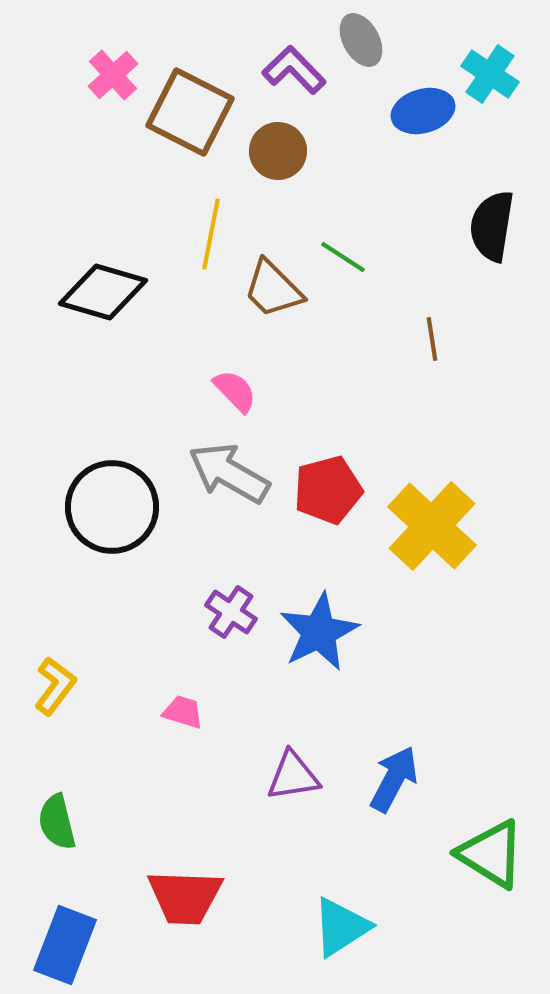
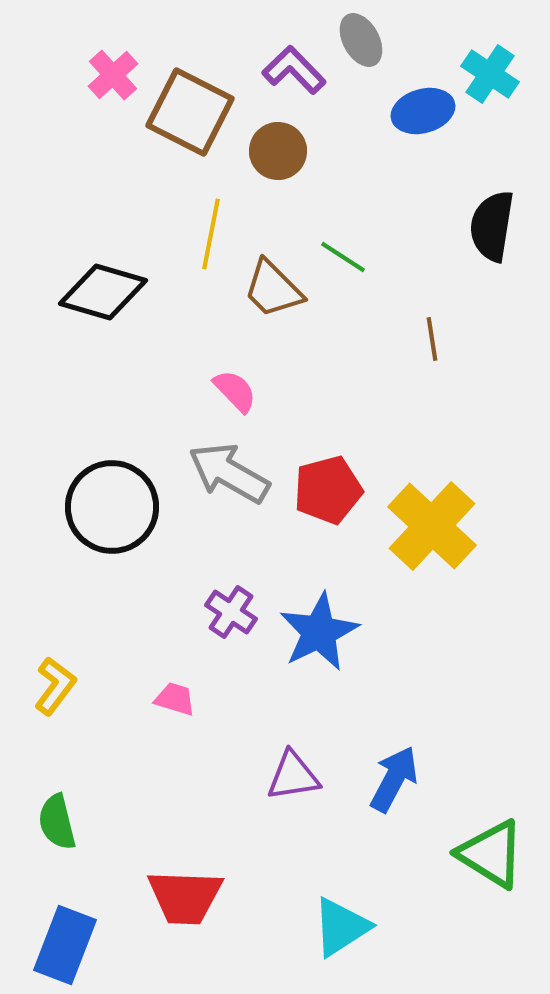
pink trapezoid: moved 8 px left, 13 px up
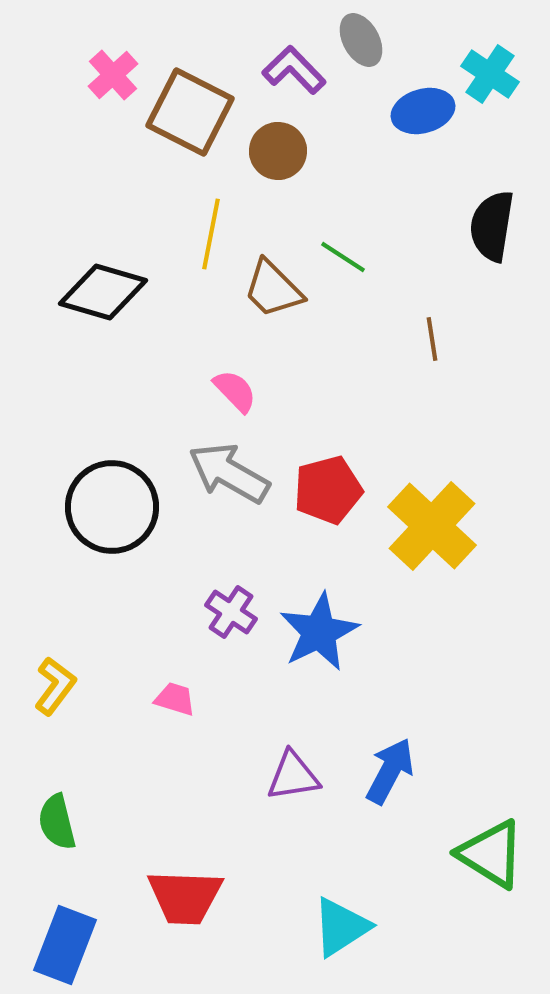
blue arrow: moved 4 px left, 8 px up
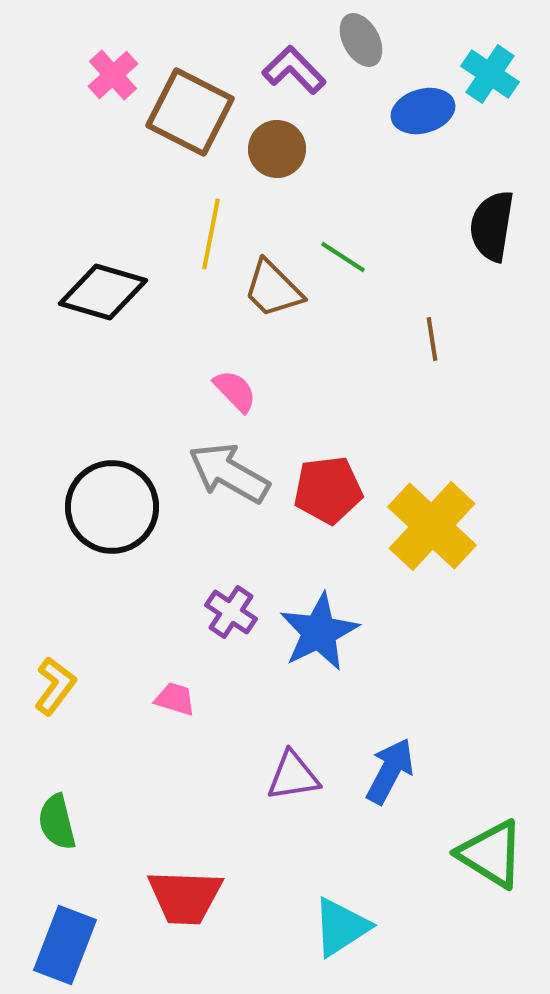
brown circle: moved 1 px left, 2 px up
red pentagon: rotated 8 degrees clockwise
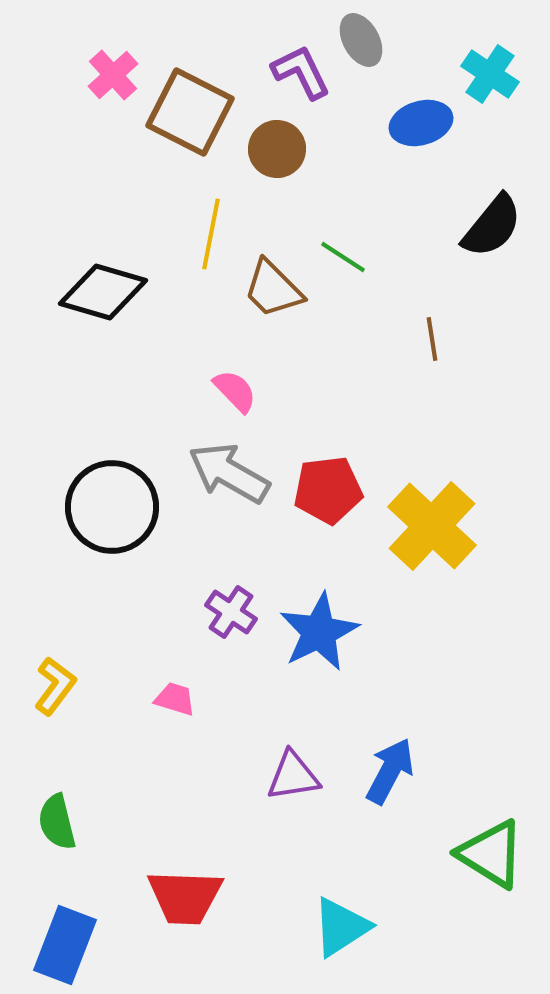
purple L-shape: moved 7 px right, 2 px down; rotated 18 degrees clockwise
blue ellipse: moved 2 px left, 12 px down
black semicircle: rotated 150 degrees counterclockwise
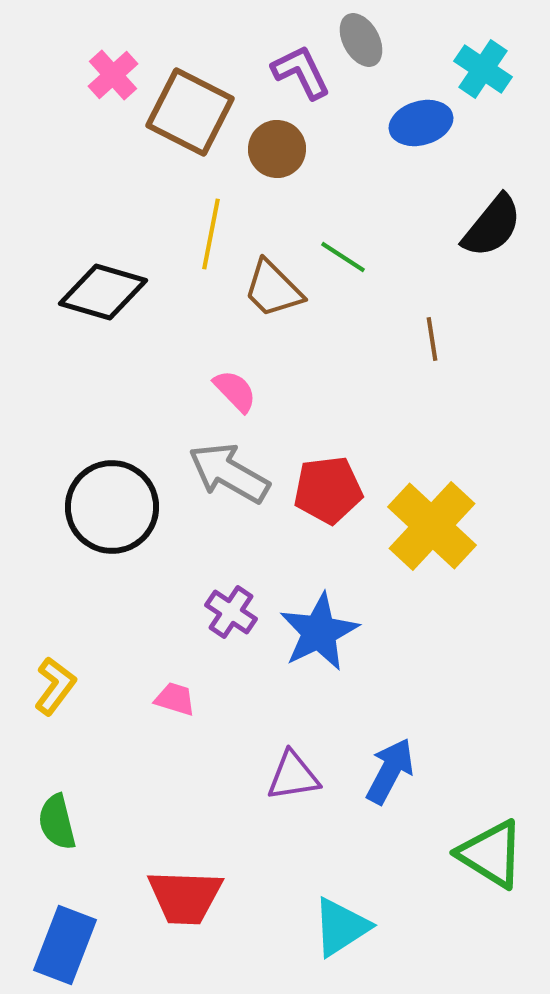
cyan cross: moved 7 px left, 5 px up
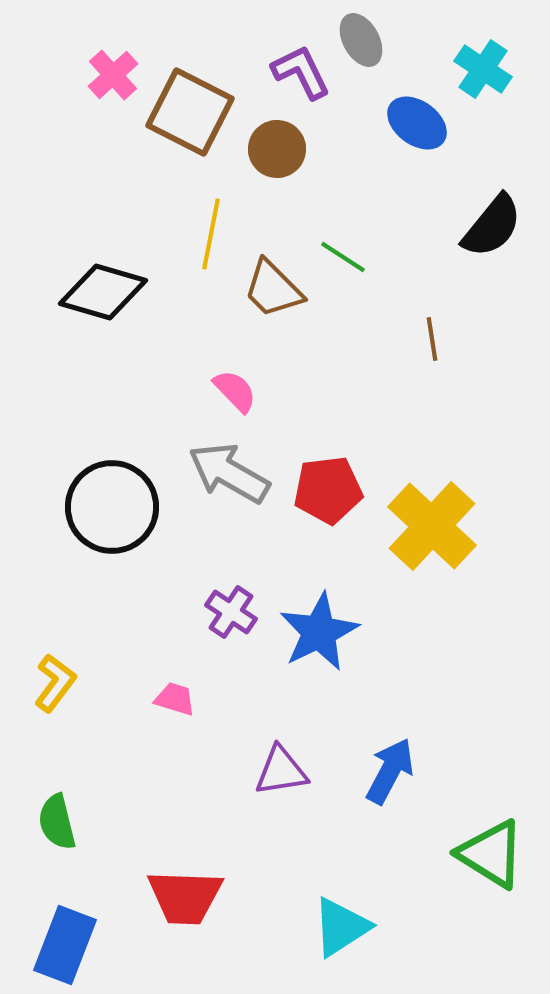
blue ellipse: moved 4 px left; rotated 52 degrees clockwise
yellow L-shape: moved 3 px up
purple triangle: moved 12 px left, 5 px up
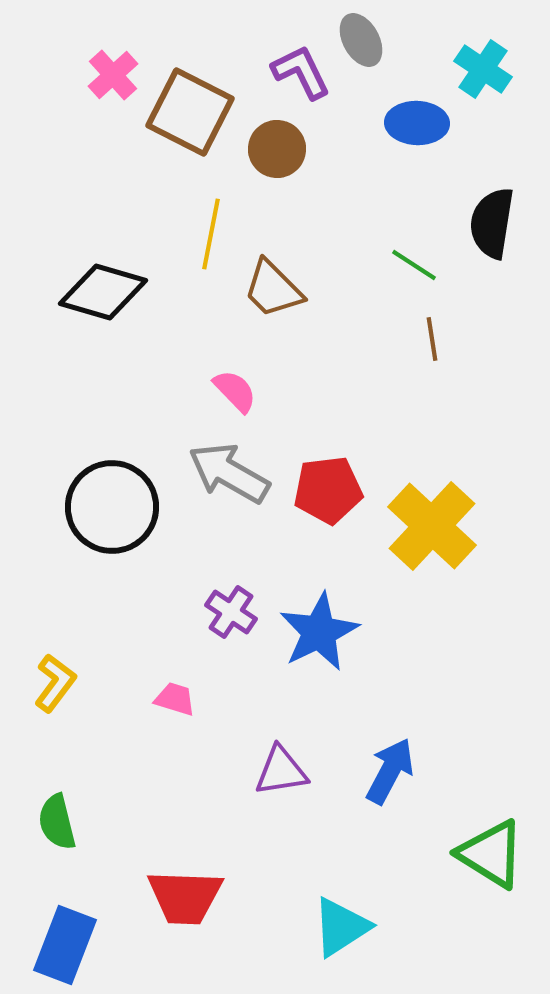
blue ellipse: rotated 34 degrees counterclockwise
black semicircle: moved 3 px up; rotated 150 degrees clockwise
green line: moved 71 px right, 8 px down
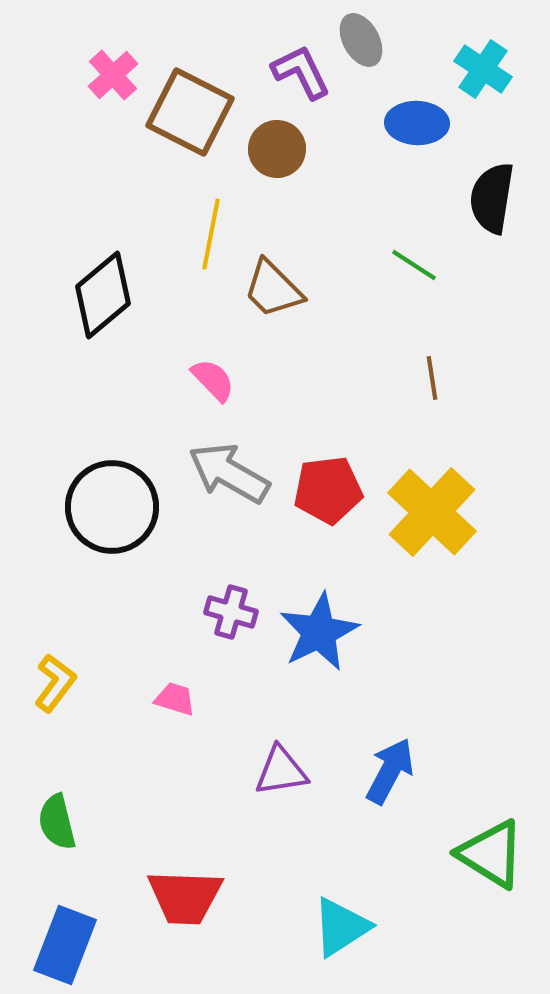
black semicircle: moved 25 px up
black diamond: moved 3 px down; rotated 56 degrees counterclockwise
brown line: moved 39 px down
pink semicircle: moved 22 px left, 11 px up
yellow cross: moved 14 px up
purple cross: rotated 18 degrees counterclockwise
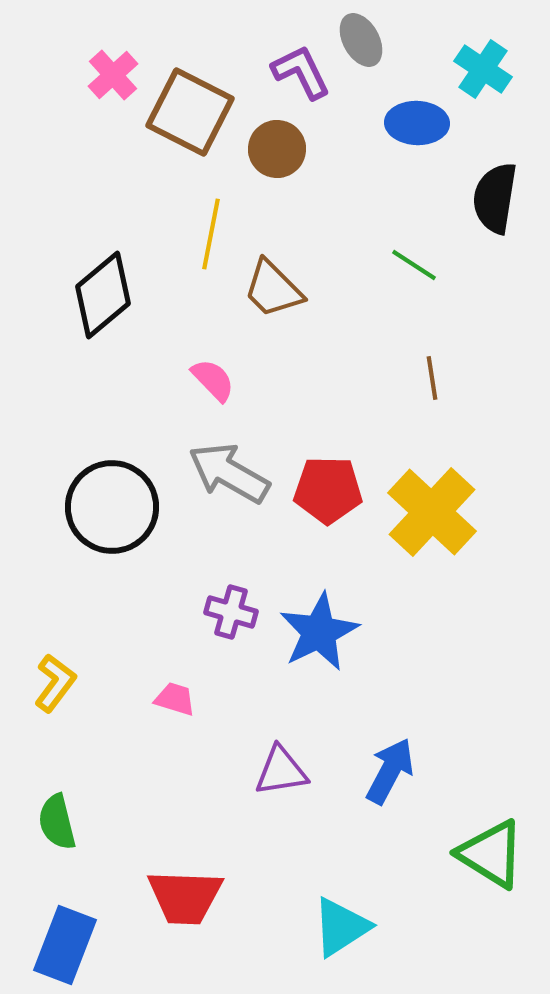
black semicircle: moved 3 px right
red pentagon: rotated 8 degrees clockwise
